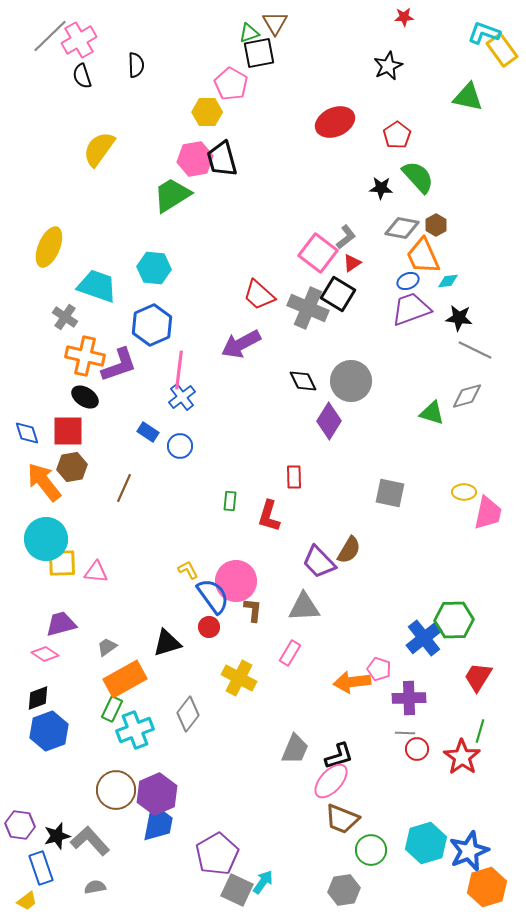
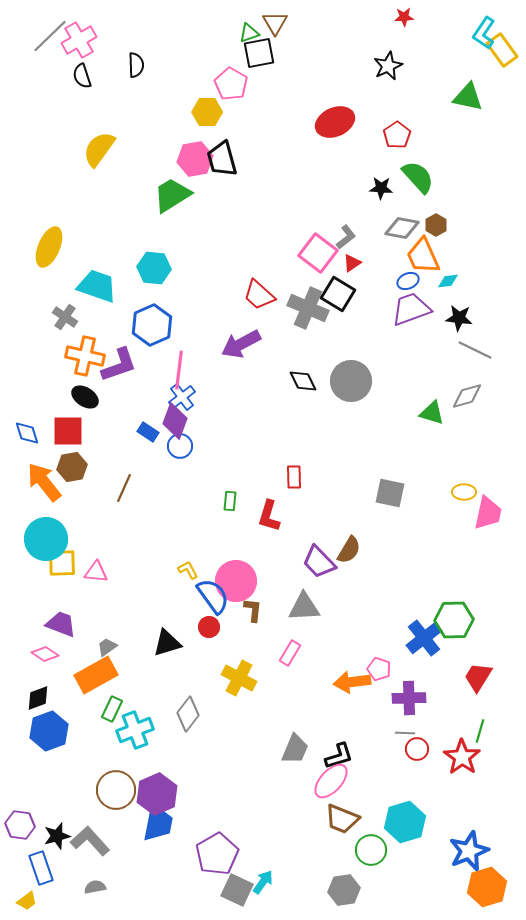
cyan L-shape at (484, 33): rotated 76 degrees counterclockwise
purple diamond at (329, 421): moved 154 px left; rotated 12 degrees counterclockwise
purple trapezoid at (61, 624): rotated 36 degrees clockwise
orange rectangle at (125, 679): moved 29 px left, 4 px up
cyan hexagon at (426, 843): moved 21 px left, 21 px up
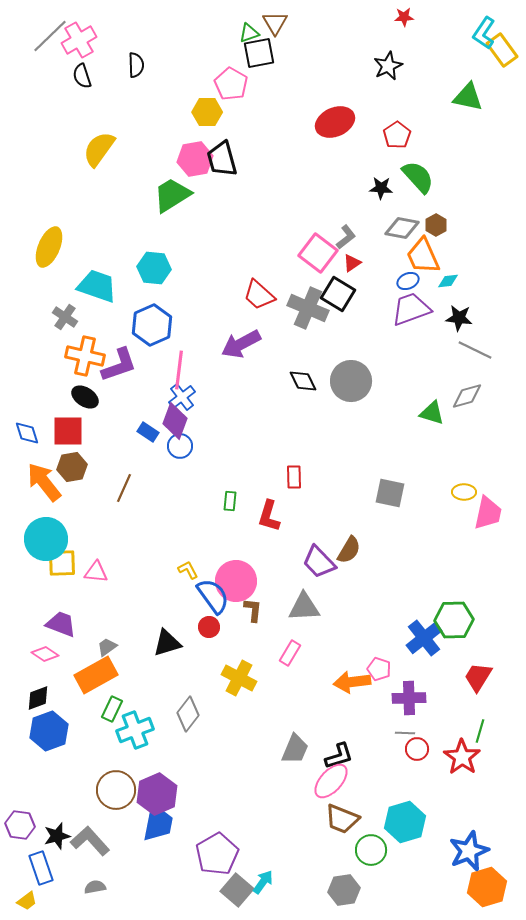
gray square at (237, 890): rotated 16 degrees clockwise
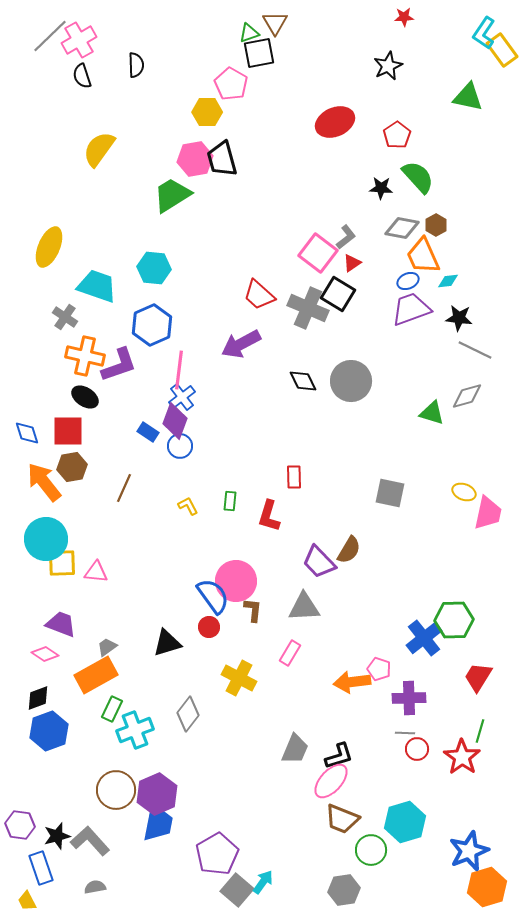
yellow ellipse at (464, 492): rotated 20 degrees clockwise
yellow L-shape at (188, 570): moved 64 px up
yellow trapezoid at (27, 901): rotated 100 degrees clockwise
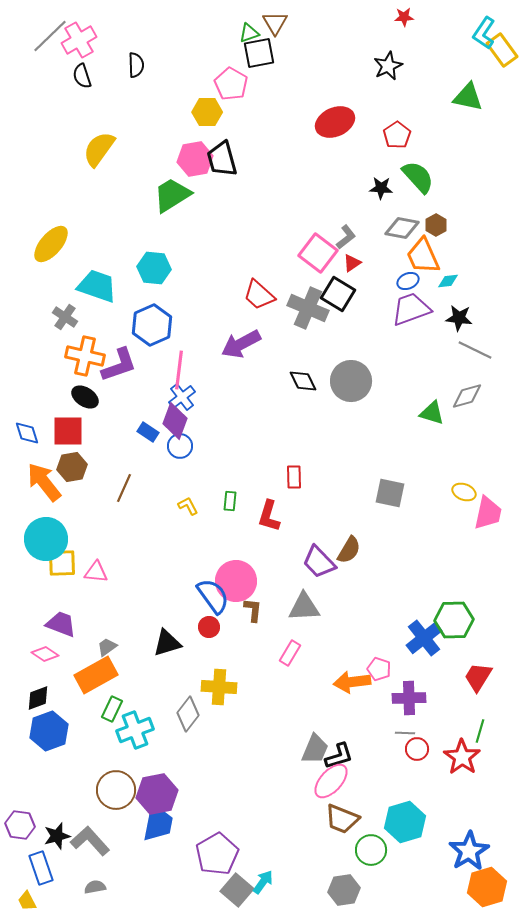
yellow ellipse at (49, 247): moved 2 px right, 3 px up; rotated 18 degrees clockwise
yellow cross at (239, 678): moved 20 px left, 9 px down; rotated 24 degrees counterclockwise
gray trapezoid at (295, 749): moved 20 px right
purple hexagon at (157, 794): rotated 12 degrees clockwise
blue star at (469, 851): rotated 9 degrees counterclockwise
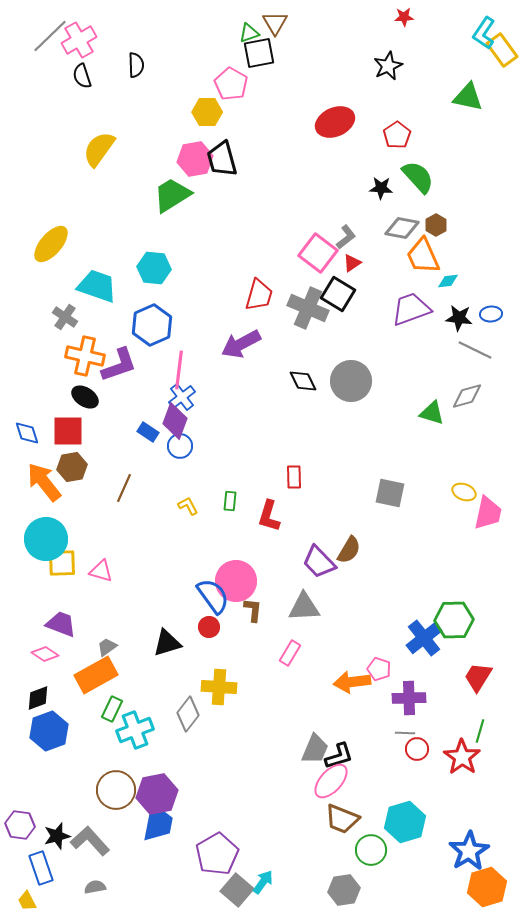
blue ellipse at (408, 281): moved 83 px right, 33 px down; rotated 20 degrees clockwise
red trapezoid at (259, 295): rotated 116 degrees counterclockwise
pink triangle at (96, 572): moved 5 px right, 1 px up; rotated 10 degrees clockwise
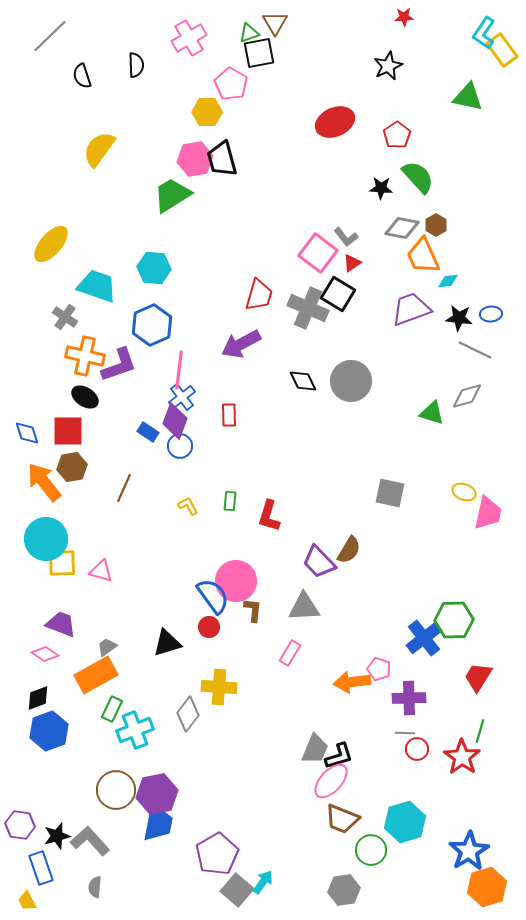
pink cross at (79, 40): moved 110 px right, 2 px up
gray L-shape at (346, 237): rotated 90 degrees clockwise
red rectangle at (294, 477): moved 65 px left, 62 px up
gray semicircle at (95, 887): rotated 75 degrees counterclockwise
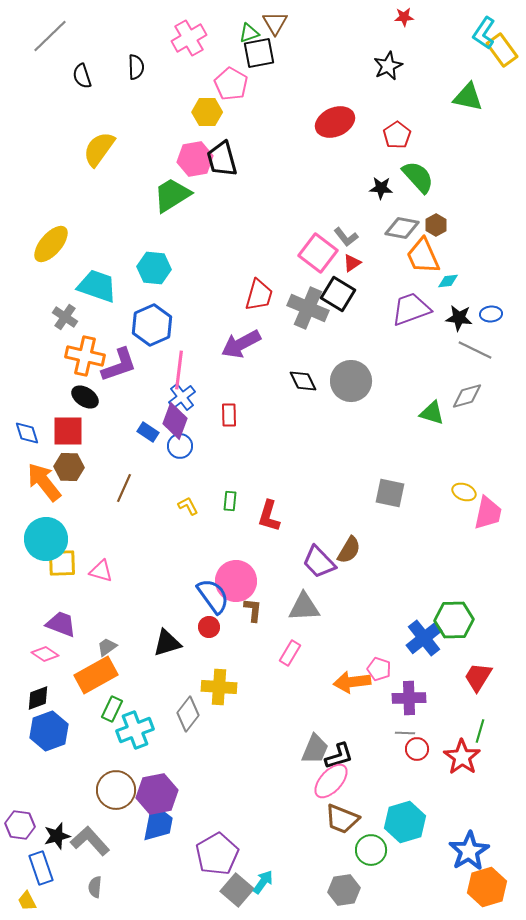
black semicircle at (136, 65): moved 2 px down
brown hexagon at (72, 467): moved 3 px left; rotated 12 degrees clockwise
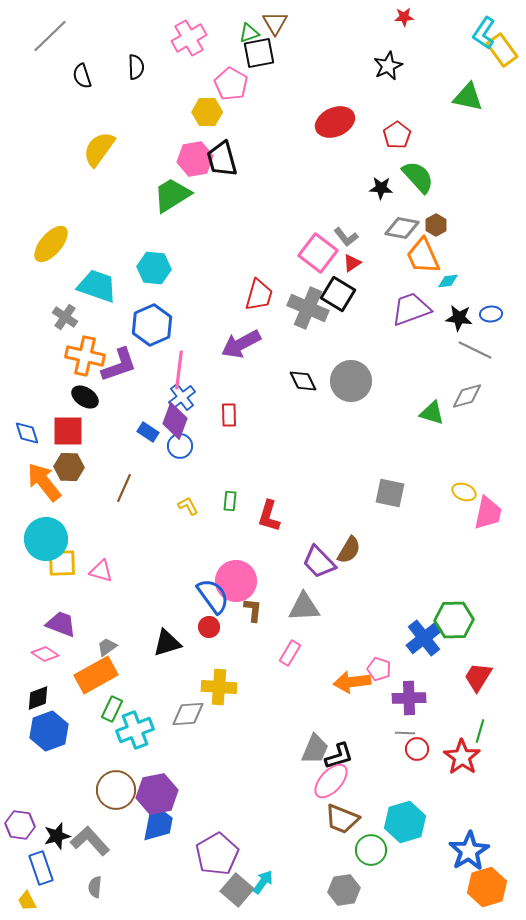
gray diamond at (188, 714): rotated 48 degrees clockwise
